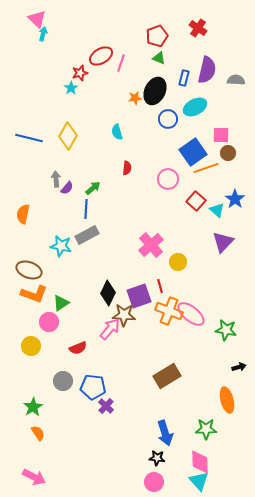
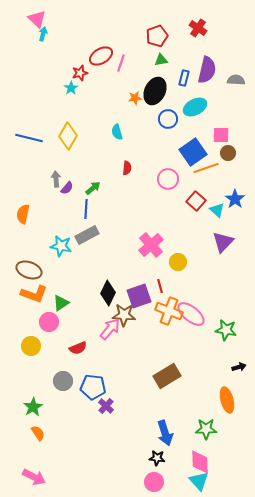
green triangle at (159, 58): moved 2 px right, 2 px down; rotated 32 degrees counterclockwise
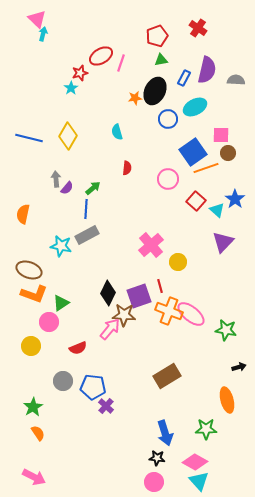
blue rectangle at (184, 78): rotated 14 degrees clockwise
pink diamond at (200, 462): moved 5 px left; rotated 60 degrees counterclockwise
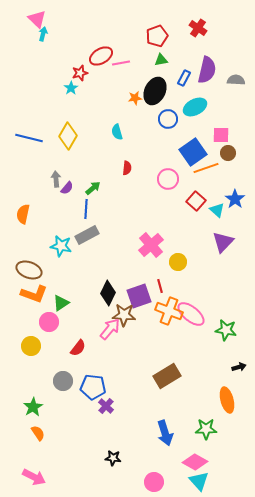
pink line at (121, 63): rotated 60 degrees clockwise
red semicircle at (78, 348): rotated 30 degrees counterclockwise
black star at (157, 458): moved 44 px left
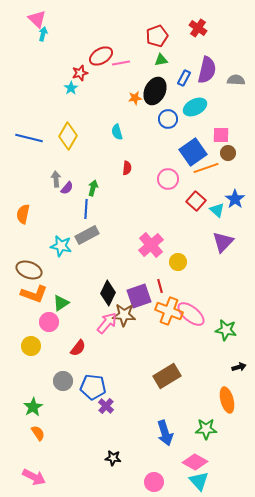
green arrow at (93, 188): rotated 35 degrees counterclockwise
pink arrow at (110, 329): moved 3 px left, 6 px up
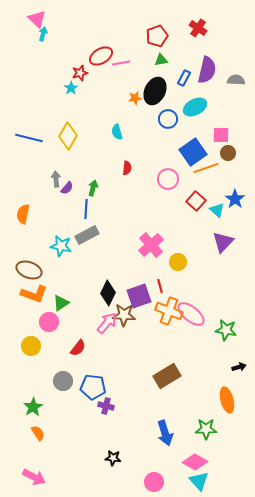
purple cross at (106, 406): rotated 28 degrees counterclockwise
